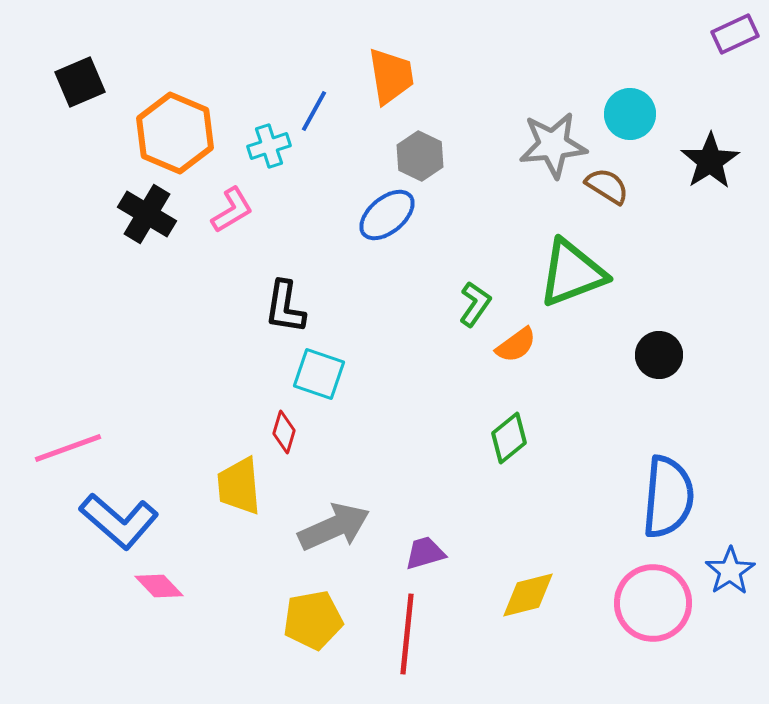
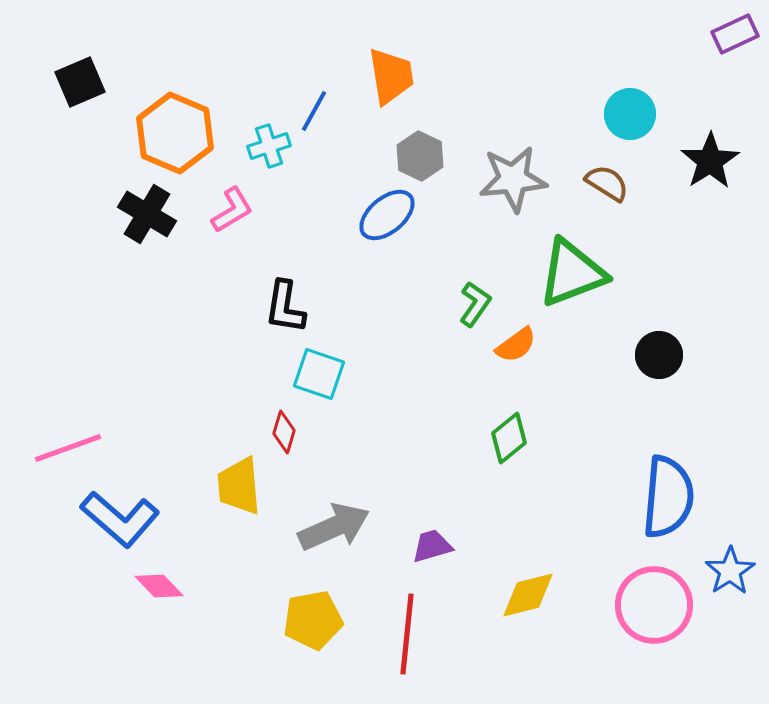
gray star: moved 40 px left, 34 px down
brown semicircle: moved 3 px up
blue L-shape: moved 1 px right, 2 px up
purple trapezoid: moved 7 px right, 7 px up
pink circle: moved 1 px right, 2 px down
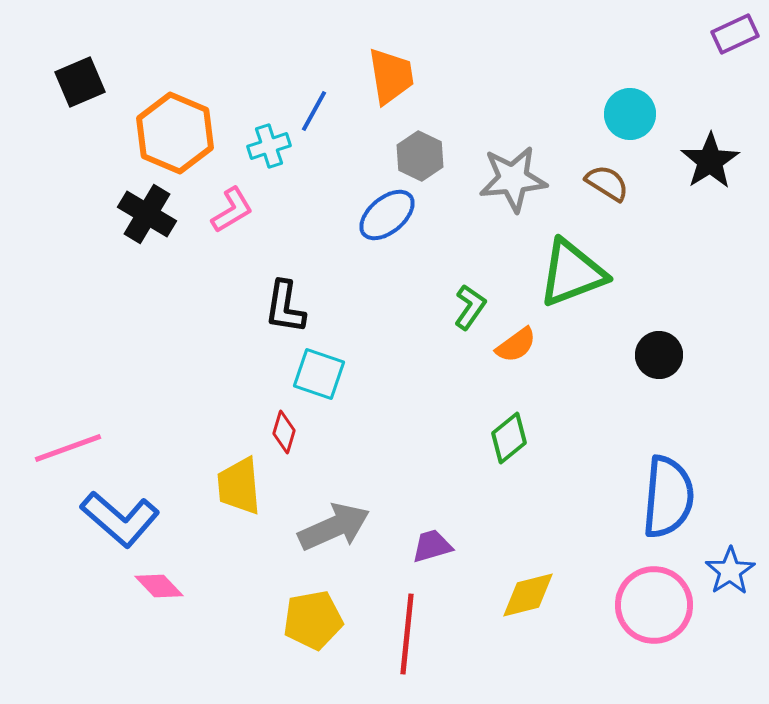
green L-shape: moved 5 px left, 3 px down
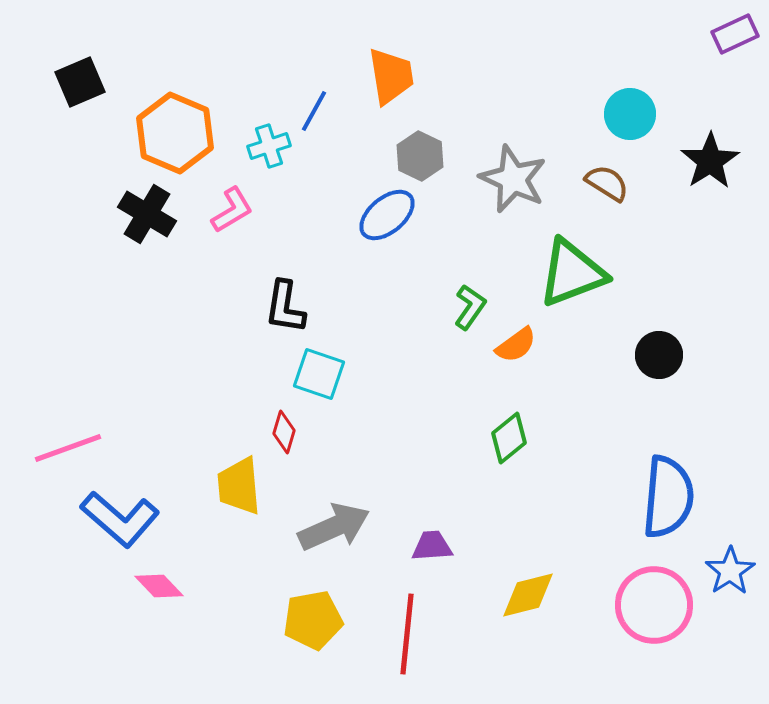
gray star: rotated 30 degrees clockwise
purple trapezoid: rotated 12 degrees clockwise
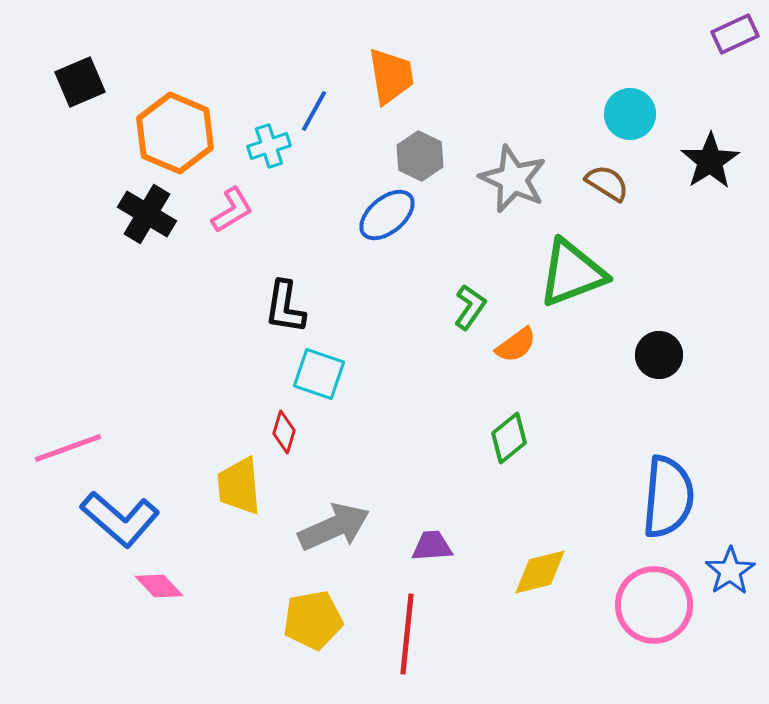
yellow diamond: moved 12 px right, 23 px up
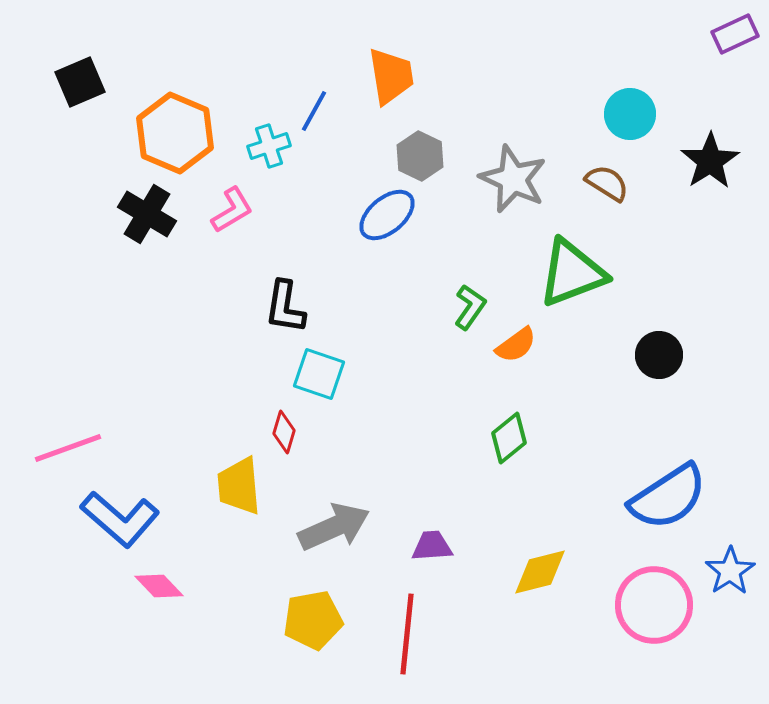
blue semicircle: rotated 52 degrees clockwise
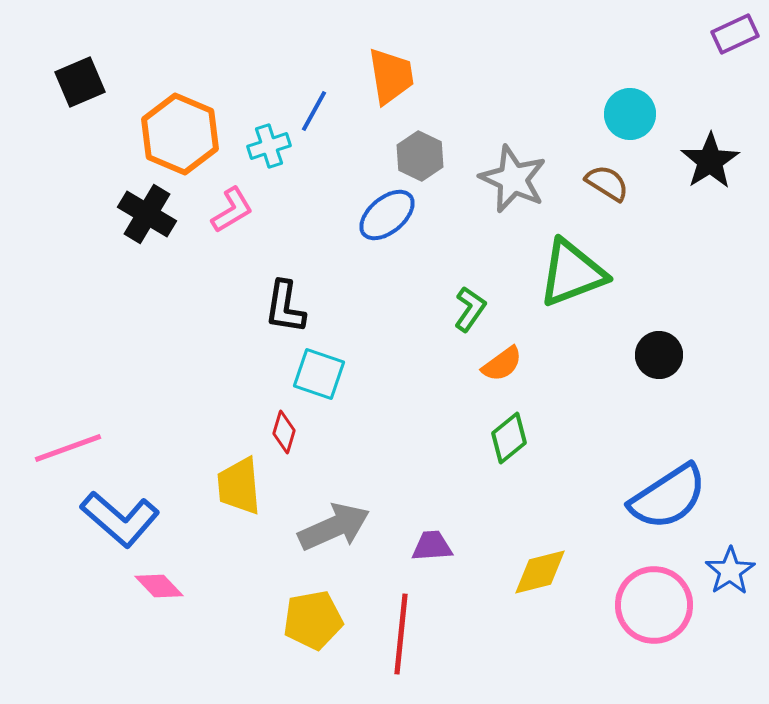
orange hexagon: moved 5 px right, 1 px down
green L-shape: moved 2 px down
orange semicircle: moved 14 px left, 19 px down
red line: moved 6 px left
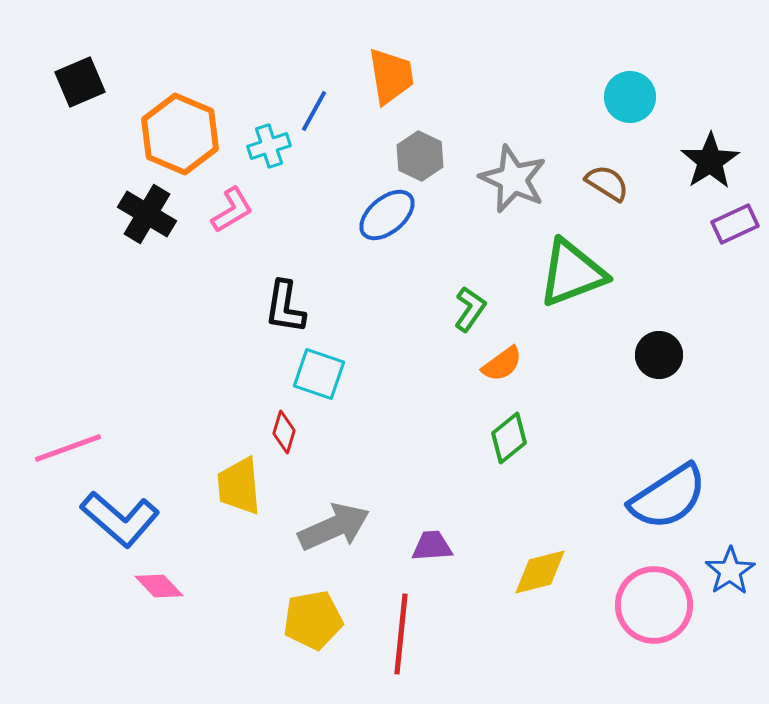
purple rectangle: moved 190 px down
cyan circle: moved 17 px up
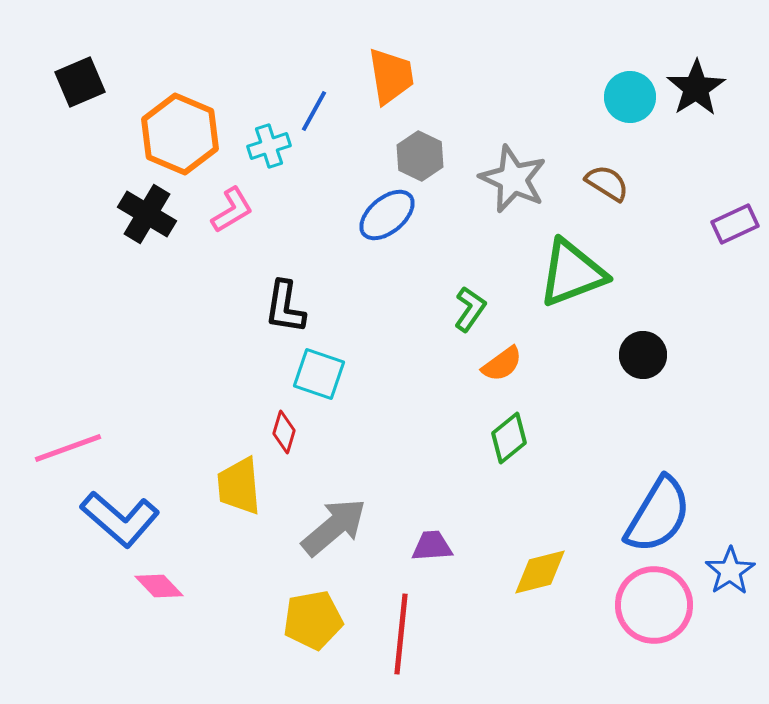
black star: moved 14 px left, 73 px up
black circle: moved 16 px left
blue semicircle: moved 10 px left, 18 px down; rotated 26 degrees counterclockwise
gray arrow: rotated 16 degrees counterclockwise
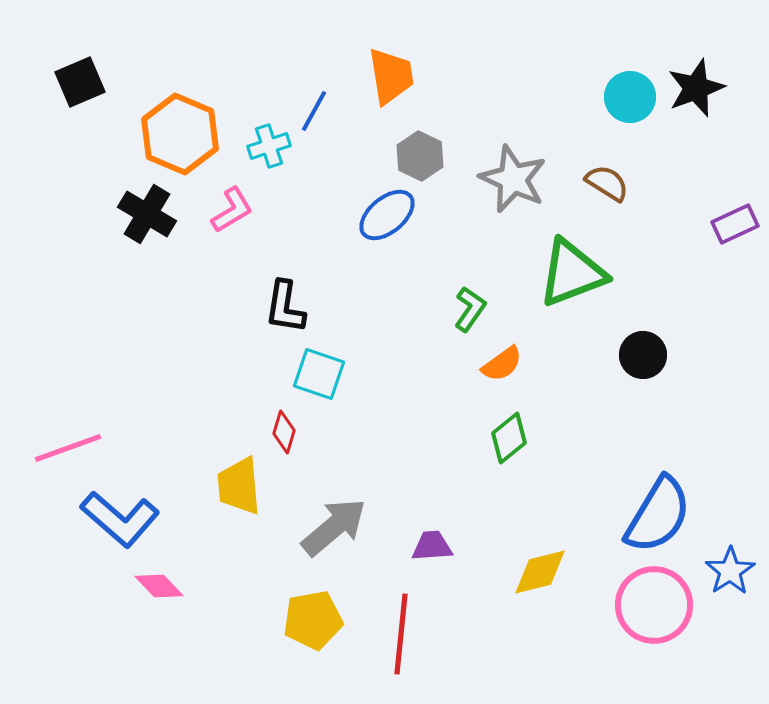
black star: rotated 12 degrees clockwise
